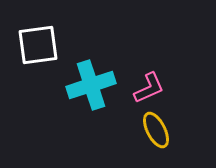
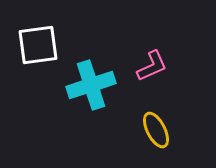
pink L-shape: moved 3 px right, 22 px up
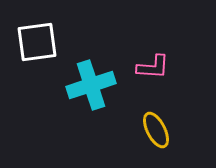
white square: moved 1 px left, 3 px up
pink L-shape: moved 1 px right, 1 px down; rotated 28 degrees clockwise
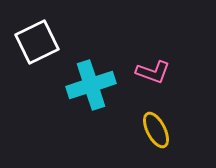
white square: rotated 18 degrees counterclockwise
pink L-shape: moved 5 px down; rotated 16 degrees clockwise
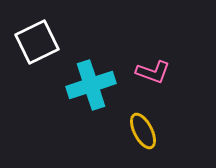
yellow ellipse: moved 13 px left, 1 px down
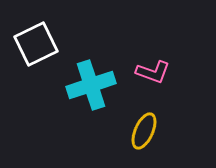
white square: moved 1 px left, 2 px down
yellow ellipse: moved 1 px right; rotated 51 degrees clockwise
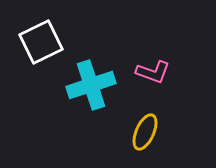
white square: moved 5 px right, 2 px up
yellow ellipse: moved 1 px right, 1 px down
